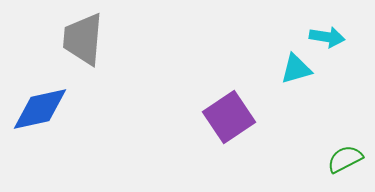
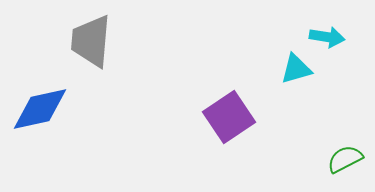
gray trapezoid: moved 8 px right, 2 px down
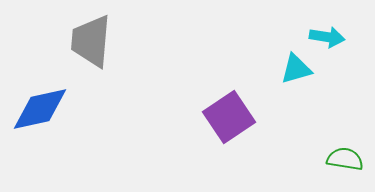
green semicircle: rotated 36 degrees clockwise
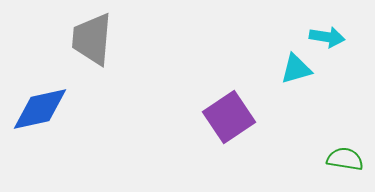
gray trapezoid: moved 1 px right, 2 px up
